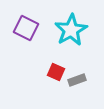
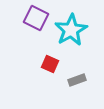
purple square: moved 10 px right, 10 px up
red square: moved 6 px left, 8 px up
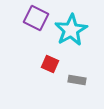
gray rectangle: rotated 30 degrees clockwise
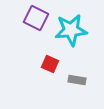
cyan star: rotated 24 degrees clockwise
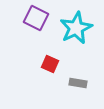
cyan star: moved 5 px right, 2 px up; rotated 20 degrees counterclockwise
gray rectangle: moved 1 px right, 3 px down
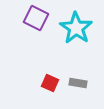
cyan star: rotated 12 degrees counterclockwise
red square: moved 19 px down
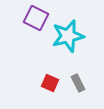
cyan star: moved 8 px left, 8 px down; rotated 24 degrees clockwise
gray rectangle: rotated 54 degrees clockwise
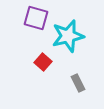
purple square: rotated 10 degrees counterclockwise
red square: moved 7 px left, 21 px up; rotated 18 degrees clockwise
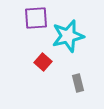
purple square: rotated 20 degrees counterclockwise
gray rectangle: rotated 12 degrees clockwise
